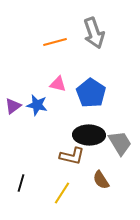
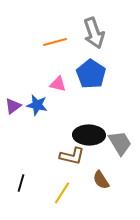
blue pentagon: moved 19 px up
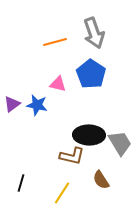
purple triangle: moved 1 px left, 2 px up
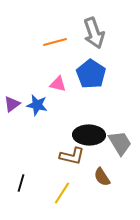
brown semicircle: moved 1 px right, 3 px up
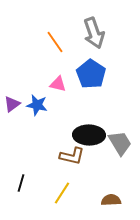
orange line: rotated 70 degrees clockwise
brown semicircle: moved 9 px right, 23 px down; rotated 120 degrees clockwise
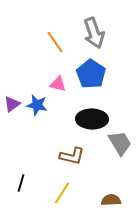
black ellipse: moved 3 px right, 16 px up
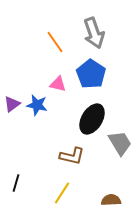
black ellipse: rotated 60 degrees counterclockwise
black line: moved 5 px left
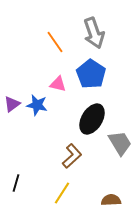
brown L-shape: rotated 55 degrees counterclockwise
